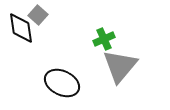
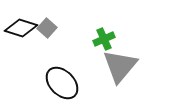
gray square: moved 9 px right, 13 px down
black diamond: rotated 64 degrees counterclockwise
black ellipse: rotated 20 degrees clockwise
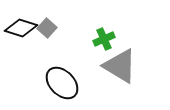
gray triangle: rotated 39 degrees counterclockwise
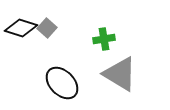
green cross: rotated 15 degrees clockwise
gray triangle: moved 8 px down
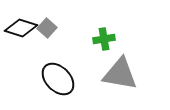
gray triangle: rotated 21 degrees counterclockwise
black ellipse: moved 4 px left, 4 px up
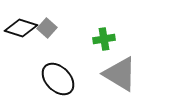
gray triangle: rotated 21 degrees clockwise
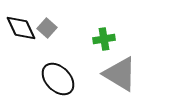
black diamond: rotated 48 degrees clockwise
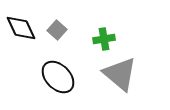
gray square: moved 10 px right, 2 px down
gray triangle: rotated 9 degrees clockwise
black ellipse: moved 2 px up
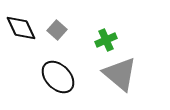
green cross: moved 2 px right, 1 px down; rotated 15 degrees counterclockwise
